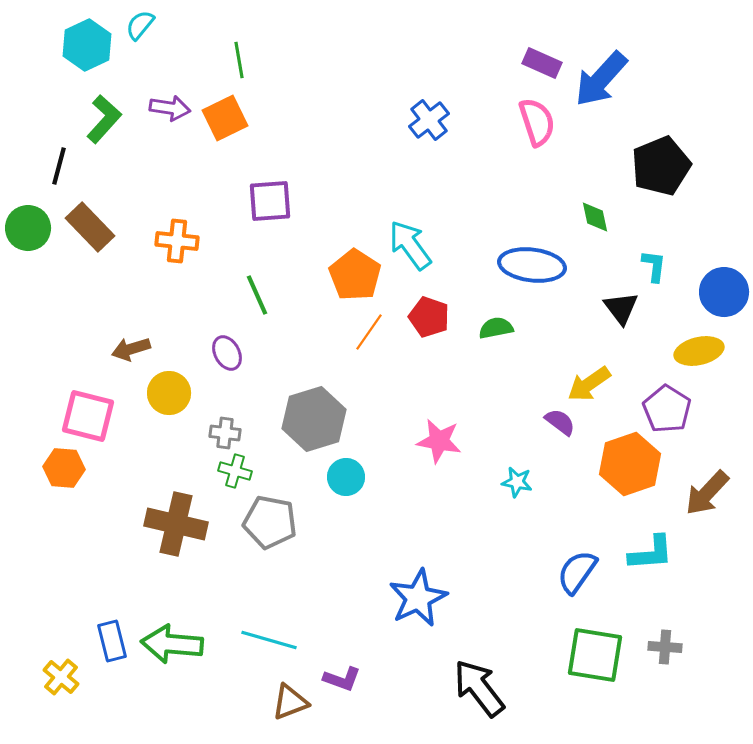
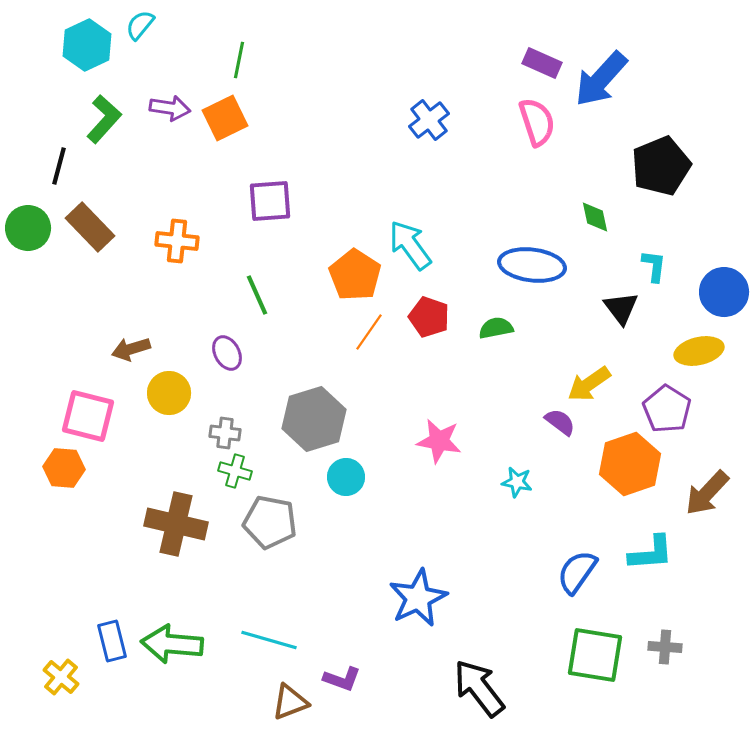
green line at (239, 60): rotated 21 degrees clockwise
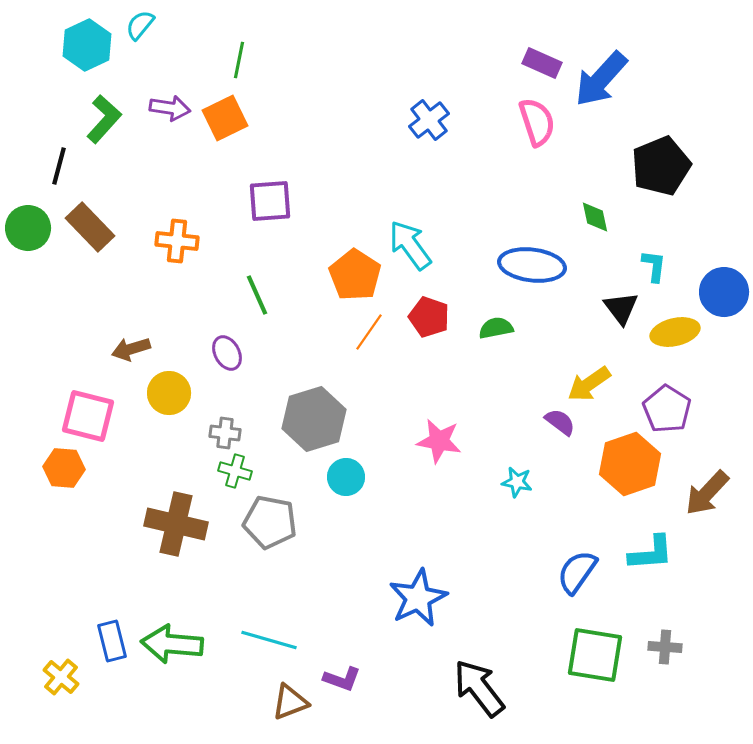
yellow ellipse at (699, 351): moved 24 px left, 19 px up
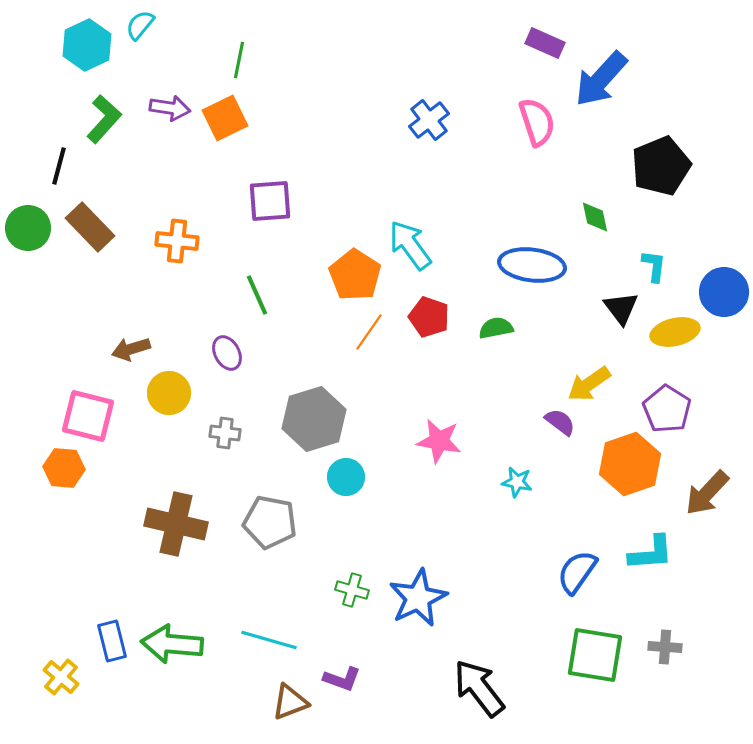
purple rectangle at (542, 63): moved 3 px right, 20 px up
green cross at (235, 471): moved 117 px right, 119 px down
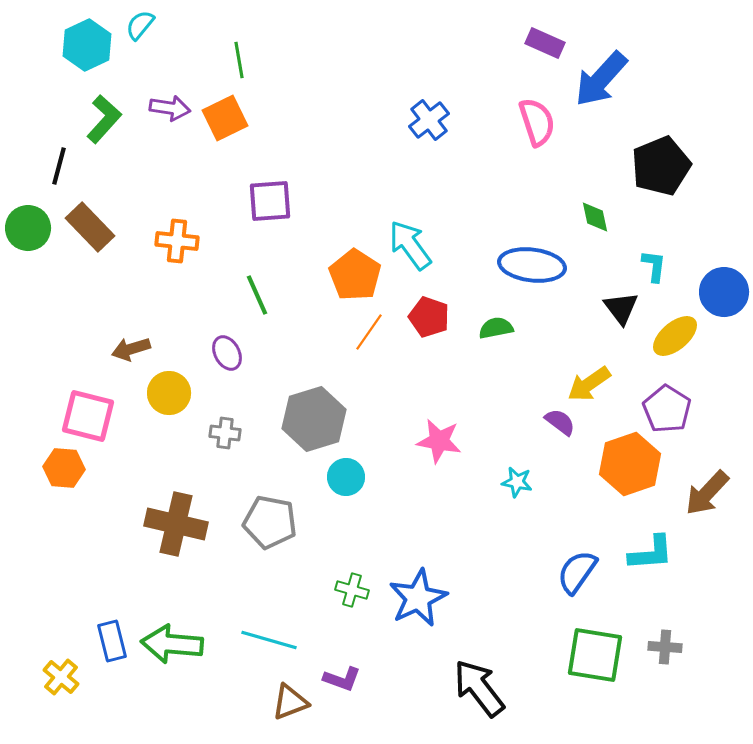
green line at (239, 60): rotated 21 degrees counterclockwise
yellow ellipse at (675, 332): moved 4 px down; rotated 27 degrees counterclockwise
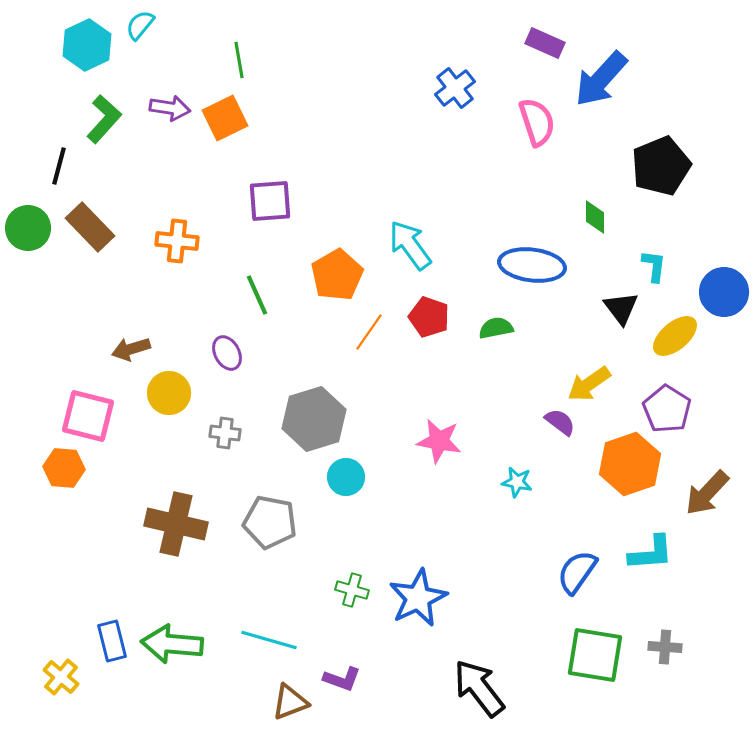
blue cross at (429, 120): moved 26 px right, 32 px up
green diamond at (595, 217): rotated 12 degrees clockwise
orange pentagon at (355, 275): moved 18 px left; rotated 9 degrees clockwise
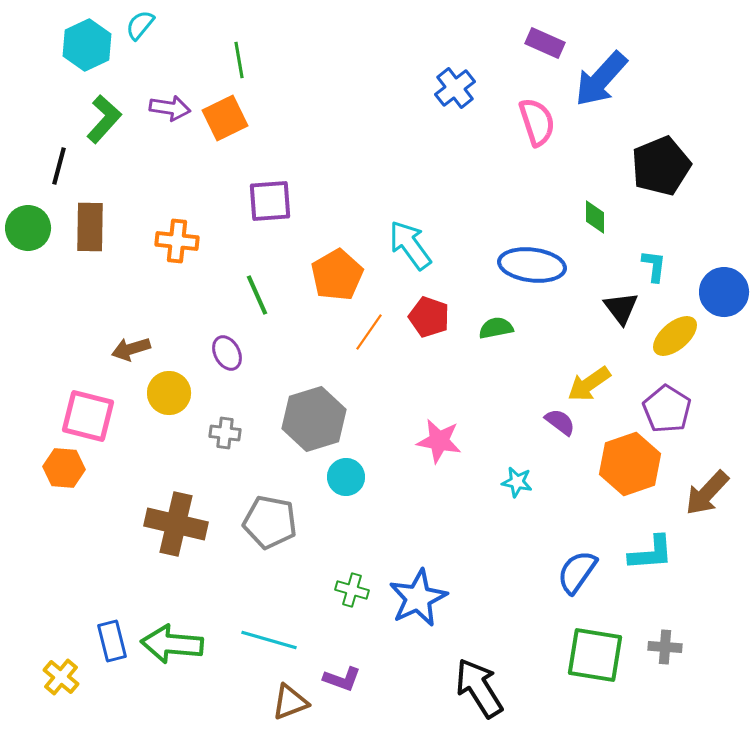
brown rectangle at (90, 227): rotated 45 degrees clockwise
black arrow at (479, 688): rotated 6 degrees clockwise
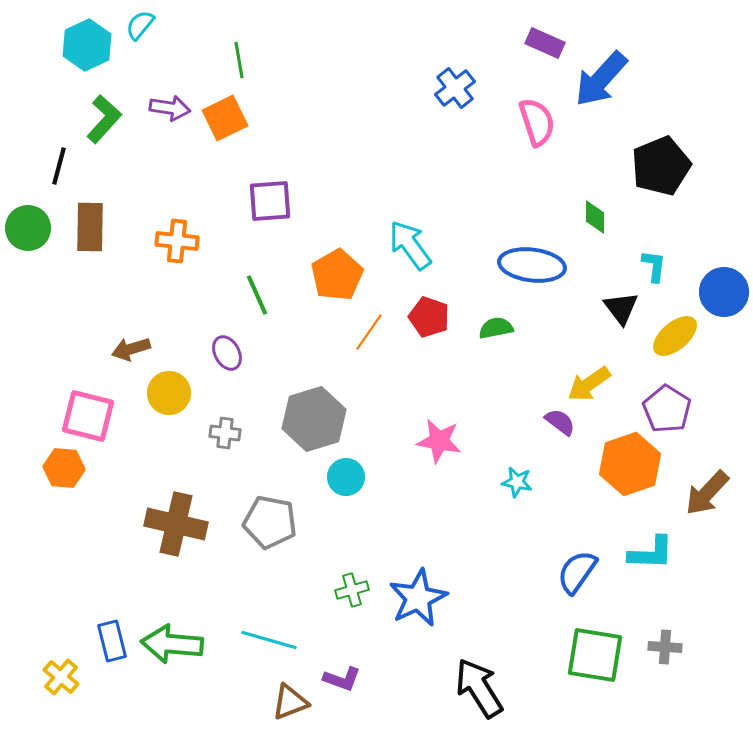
cyan L-shape at (651, 553): rotated 6 degrees clockwise
green cross at (352, 590): rotated 32 degrees counterclockwise
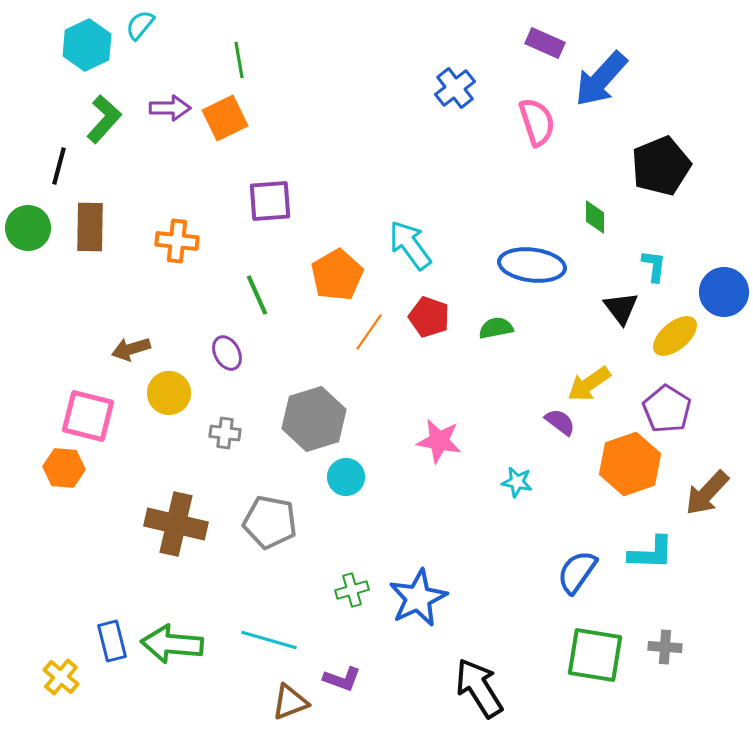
purple arrow at (170, 108): rotated 9 degrees counterclockwise
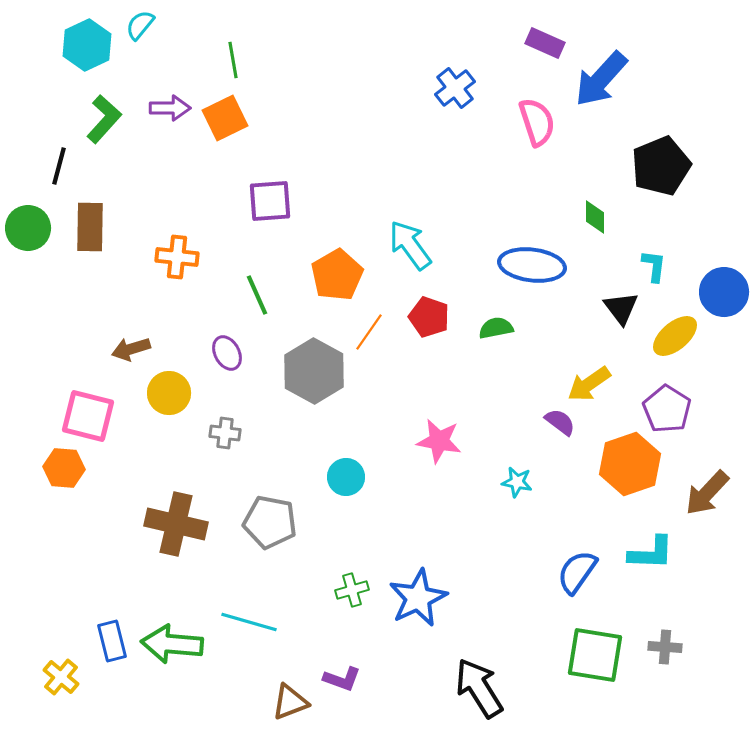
green line at (239, 60): moved 6 px left
orange cross at (177, 241): moved 16 px down
gray hexagon at (314, 419): moved 48 px up; rotated 14 degrees counterclockwise
cyan line at (269, 640): moved 20 px left, 18 px up
